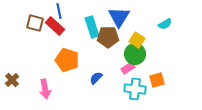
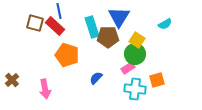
orange pentagon: moved 5 px up
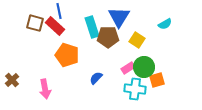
green circle: moved 9 px right, 13 px down
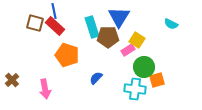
blue line: moved 5 px left
cyan semicircle: moved 6 px right; rotated 56 degrees clockwise
pink rectangle: moved 18 px up
